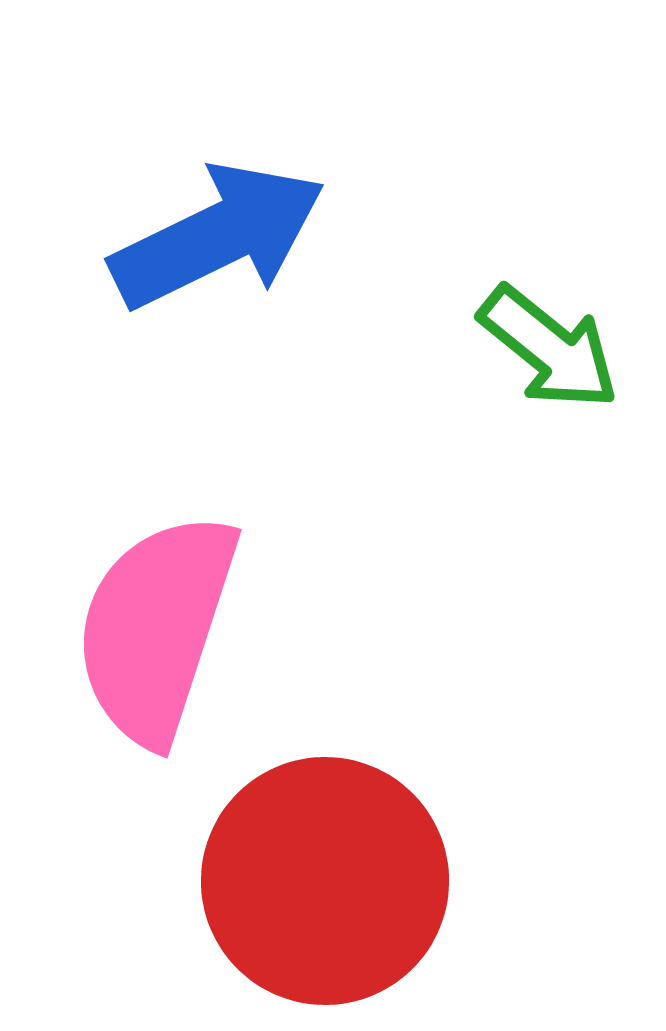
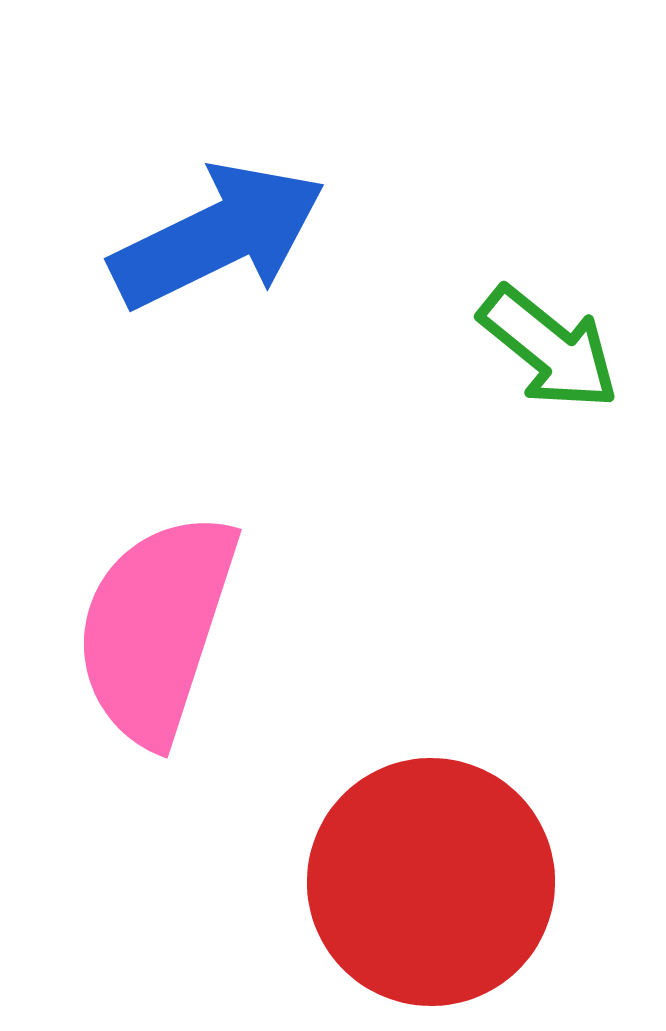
red circle: moved 106 px right, 1 px down
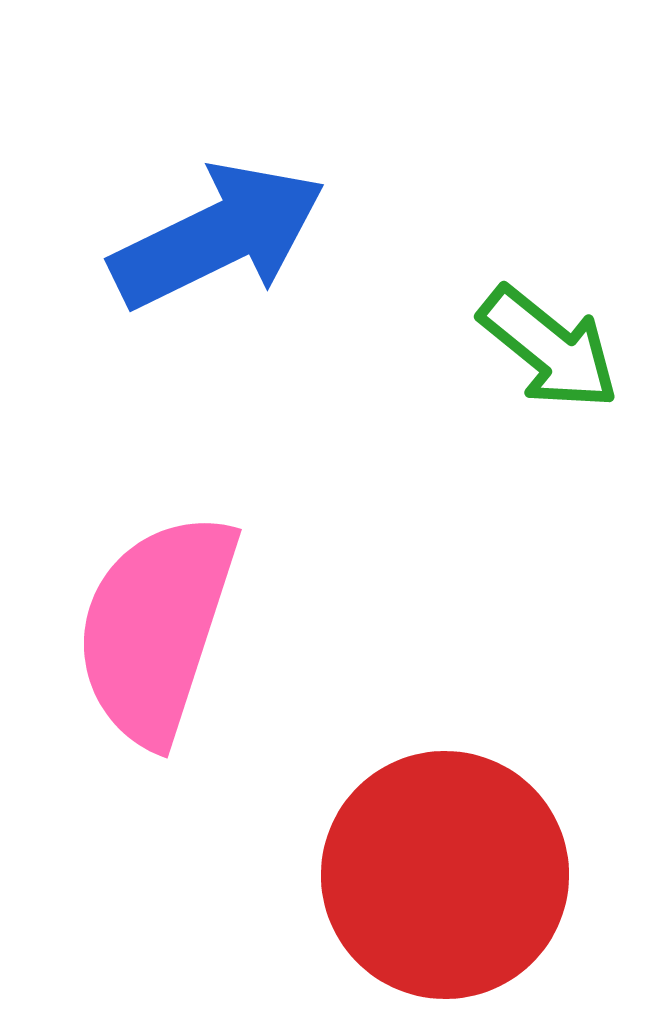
red circle: moved 14 px right, 7 px up
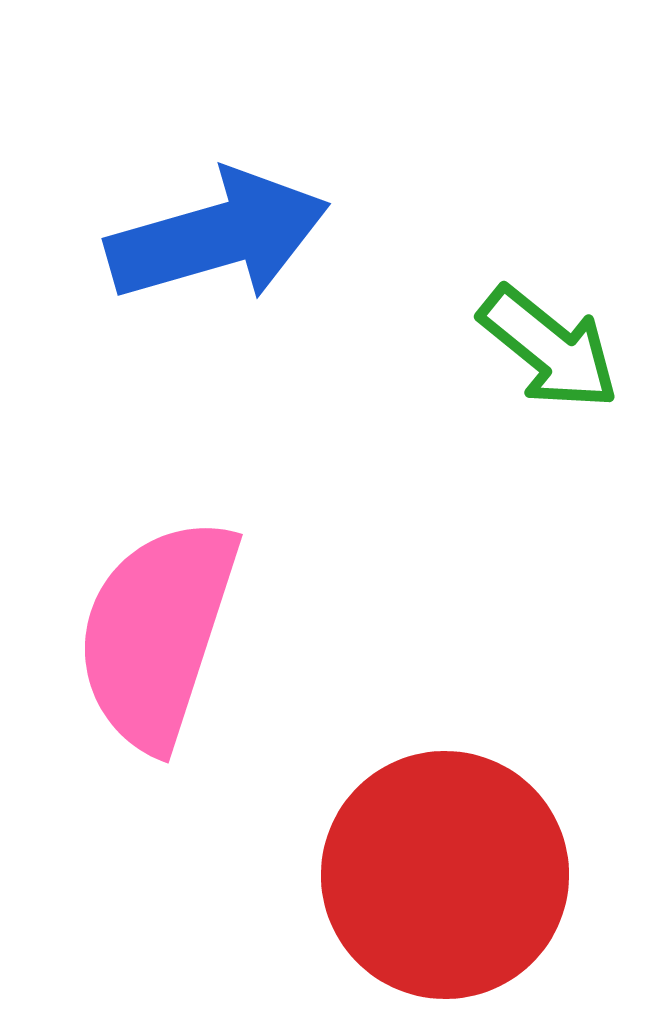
blue arrow: rotated 10 degrees clockwise
pink semicircle: moved 1 px right, 5 px down
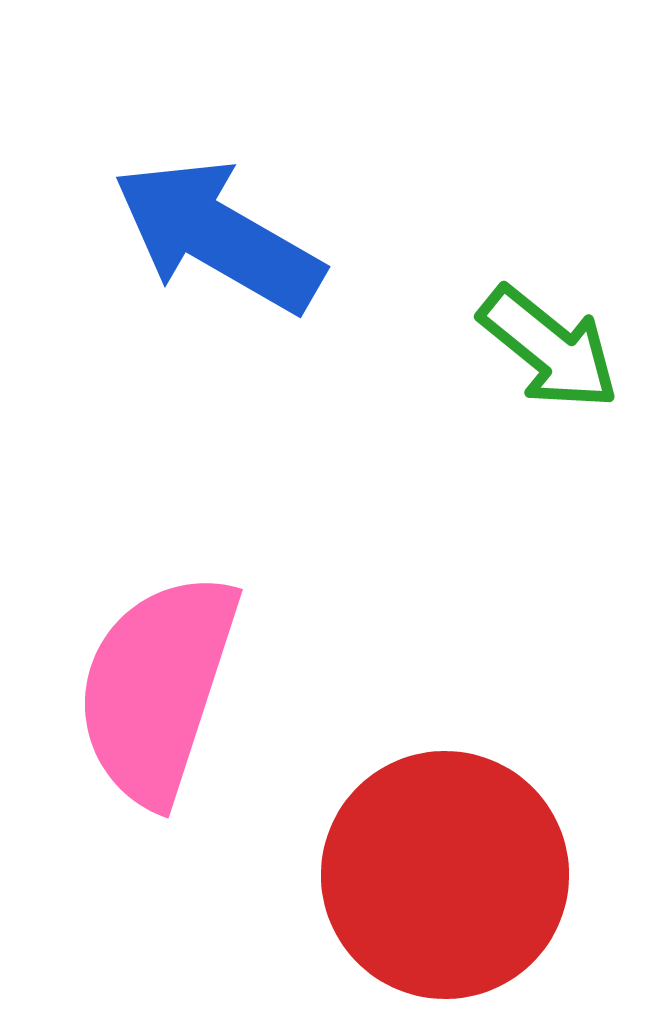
blue arrow: rotated 134 degrees counterclockwise
pink semicircle: moved 55 px down
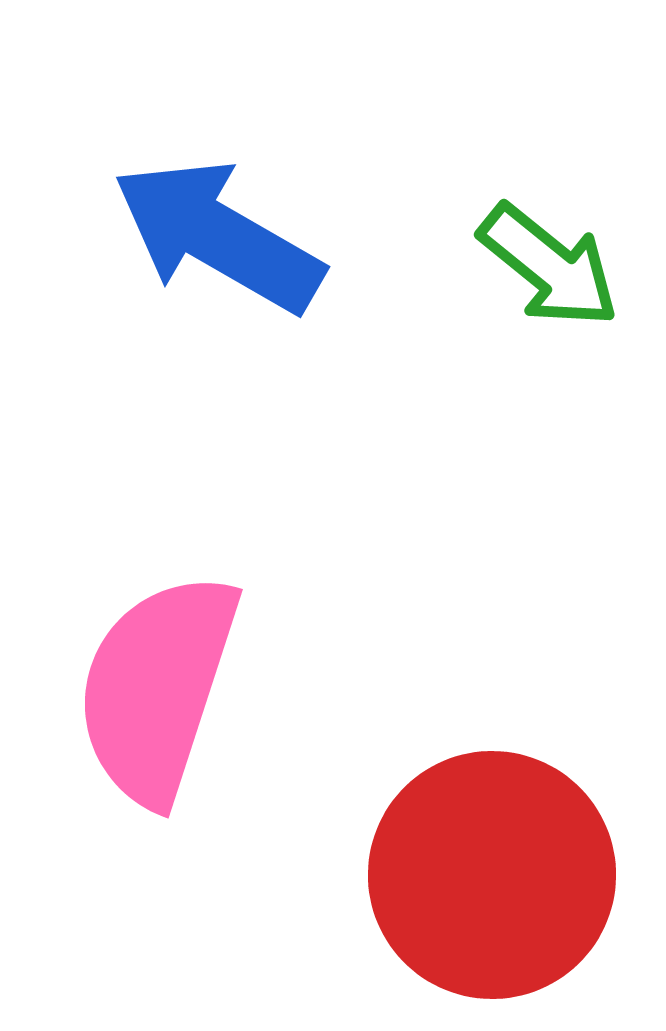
green arrow: moved 82 px up
red circle: moved 47 px right
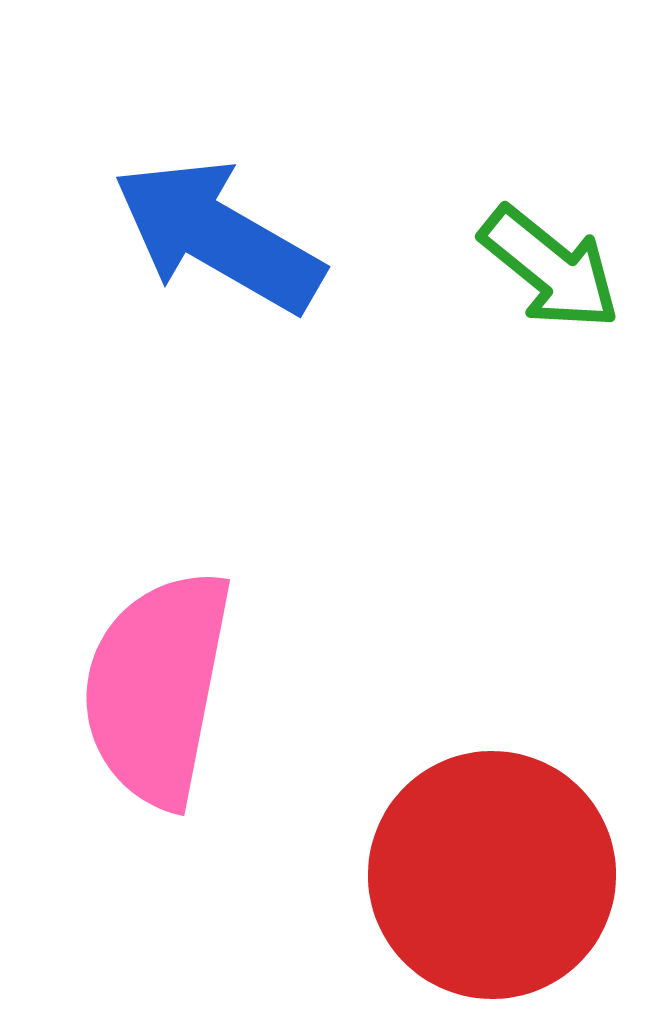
green arrow: moved 1 px right, 2 px down
pink semicircle: rotated 7 degrees counterclockwise
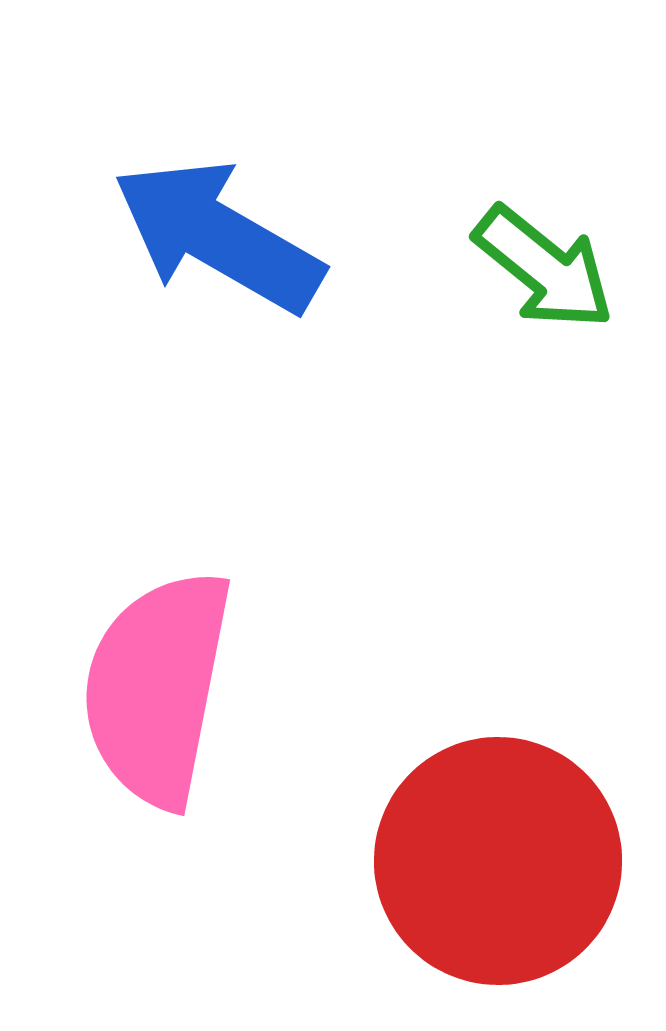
green arrow: moved 6 px left
red circle: moved 6 px right, 14 px up
